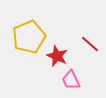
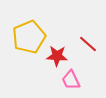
red line: moved 2 px left
red star: rotated 20 degrees counterclockwise
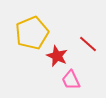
yellow pentagon: moved 3 px right, 4 px up
red star: rotated 20 degrees clockwise
